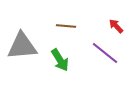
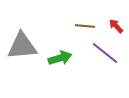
brown line: moved 19 px right
green arrow: moved 2 px up; rotated 75 degrees counterclockwise
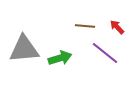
red arrow: moved 1 px right, 1 px down
gray triangle: moved 2 px right, 3 px down
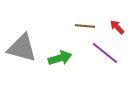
gray triangle: moved 2 px left, 1 px up; rotated 20 degrees clockwise
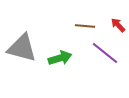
red arrow: moved 1 px right, 2 px up
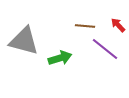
gray triangle: moved 2 px right, 7 px up
purple line: moved 4 px up
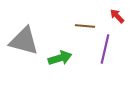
red arrow: moved 1 px left, 9 px up
purple line: rotated 64 degrees clockwise
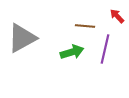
gray triangle: moved 2 px left, 3 px up; rotated 44 degrees counterclockwise
green arrow: moved 12 px right, 6 px up
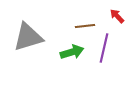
brown line: rotated 12 degrees counterclockwise
gray triangle: moved 6 px right, 1 px up; rotated 12 degrees clockwise
purple line: moved 1 px left, 1 px up
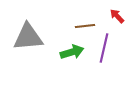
gray triangle: rotated 12 degrees clockwise
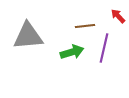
red arrow: moved 1 px right
gray triangle: moved 1 px up
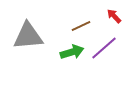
red arrow: moved 4 px left
brown line: moved 4 px left; rotated 18 degrees counterclockwise
purple line: rotated 36 degrees clockwise
